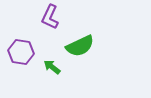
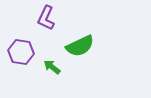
purple L-shape: moved 4 px left, 1 px down
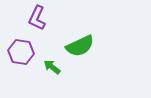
purple L-shape: moved 9 px left
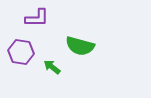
purple L-shape: rotated 115 degrees counterclockwise
green semicircle: rotated 40 degrees clockwise
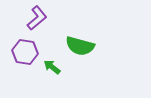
purple L-shape: rotated 40 degrees counterclockwise
purple hexagon: moved 4 px right
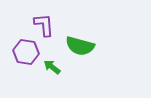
purple L-shape: moved 7 px right, 7 px down; rotated 55 degrees counterclockwise
purple hexagon: moved 1 px right
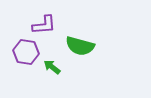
purple L-shape: rotated 90 degrees clockwise
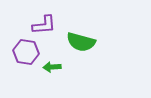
green semicircle: moved 1 px right, 4 px up
green arrow: rotated 42 degrees counterclockwise
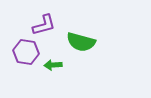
purple L-shape: rotated 10 degrees counterclockwise
green arrow: moved 1 px right, 2 px up
